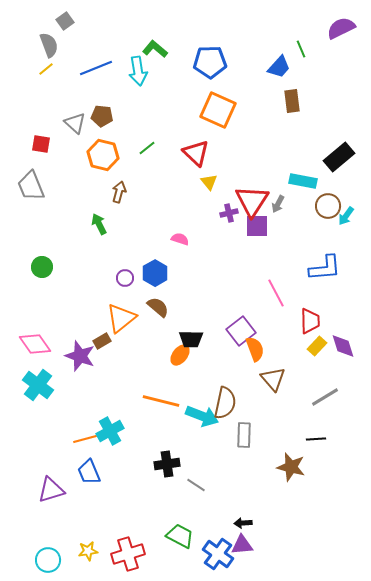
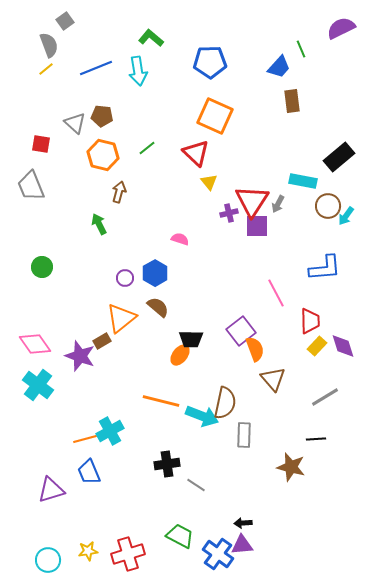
green L-shape at (155, 49): moved 4 px left, 11 px up
orange square at (218, 110): moved 3 px left, 6 px down
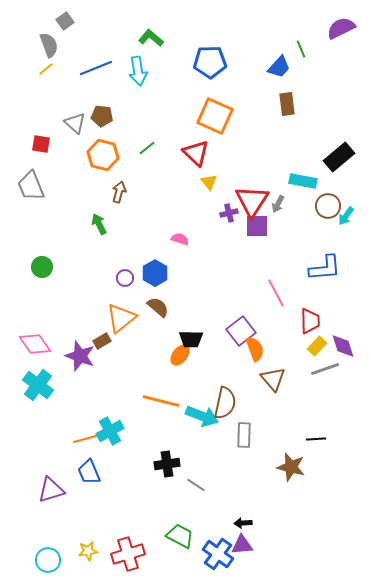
brown rectangle at (292, 101): moved 5 px left, 3 px down
gray line at (325, 397): moved 28 px up; rotated 12 degrees clockwise
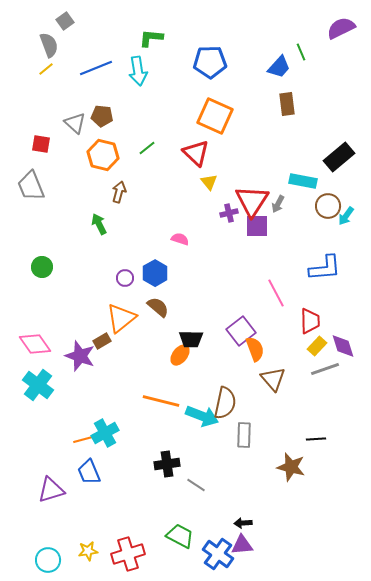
green L-shape at (151, 38): rotated 35 degrees counterclockwise
green line at (301, 49): moved 3 px down
cyan cross at (110, 431): moved 5 px left, 2 px down
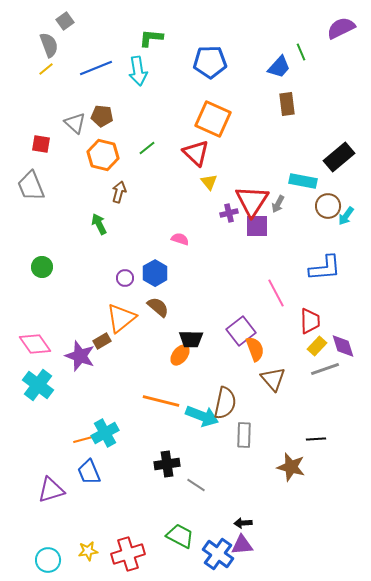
orange square at (215, 116): moved 2 px left, 3 px down
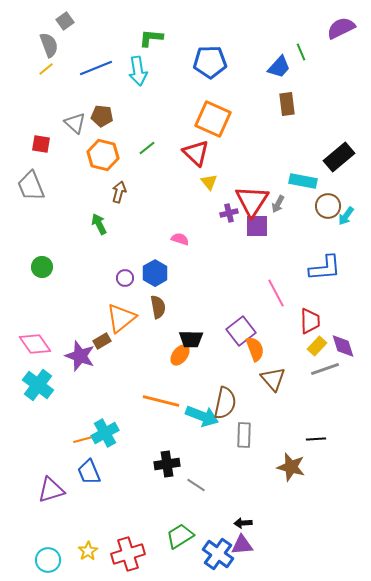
brown semicircle at (158, 307): rotated 40 degrees clockwise
green trapezoid at (180, 536): rotated 60 degrees counterclockwise
yellow star at (88, 551): rotated 24 degrees counterclockwise
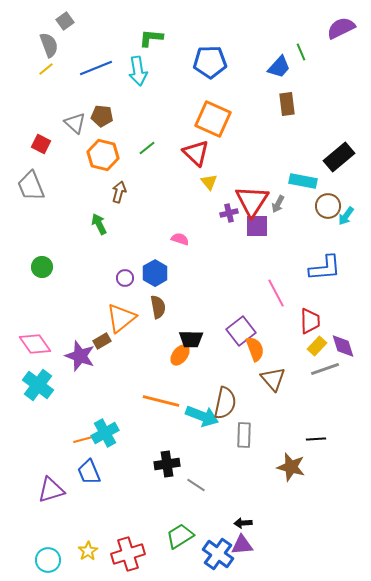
red square at (41, 144): rotated 18 degrees clockwise
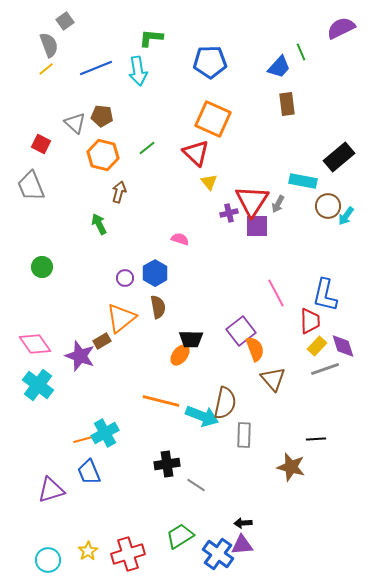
blue L-shape at (325, 268): moved 27 px down; rotated 108 degrees clockwise
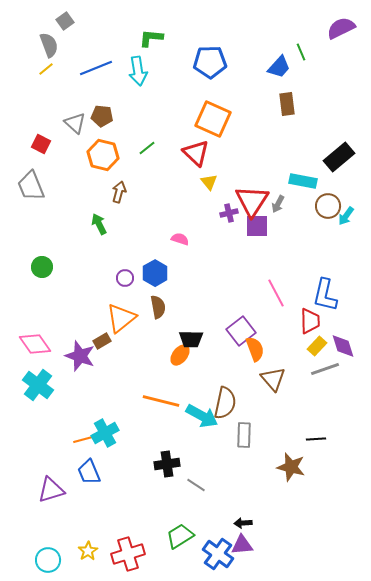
cyan arrow at (202, 416): rotated 8 degrees clockwise
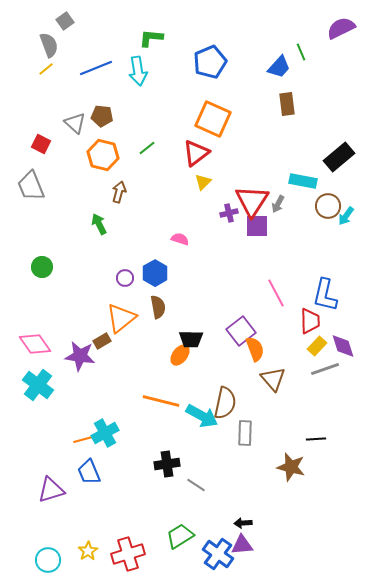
blue pentagon at (210, 62): rotated 20 degrees counterclockwise
red triangle at (196, 153): rotated 40 degrees clockwise
yellow triangle at (209, 182): moved 6 px left; rotated 24 degrees clockwise
purple star at (80, 356): rotated 12 degrees counterclockwise
gray rectangle at (244, 435): moved 1 px right, 2 px up
